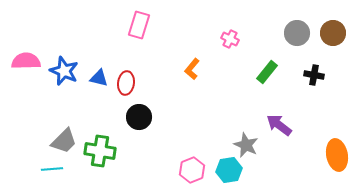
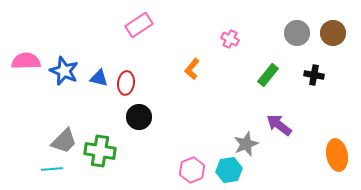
pink rectangle: rotated 40 degrees clockwise
green rectangle: moved 1 px right, 3 px down
gray star: moved 1 px up; rotated 25 degrees clockwise
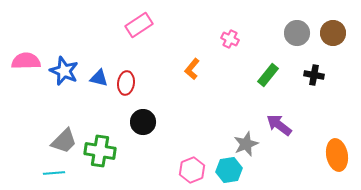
black circle: moved 4 px right, 5 px down
cyan line: moved 2 px right, 4 px down
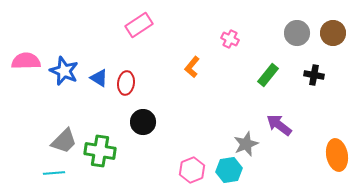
orange L-shape: moved 2 px up
blue triangle: rotated 18 degrees clockwise
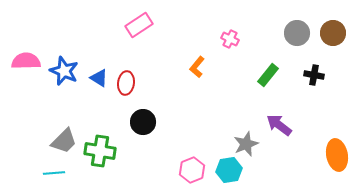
orange L-shape: moved 5 px right
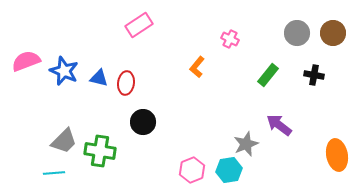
pink semicircle: rotated 20 degrees counterclockwise
blue triangle: rotated 18 degrees counterclockwise
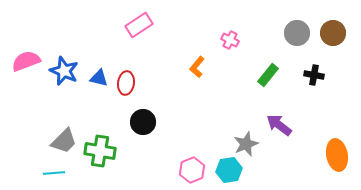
pink cross: moved 1 px down
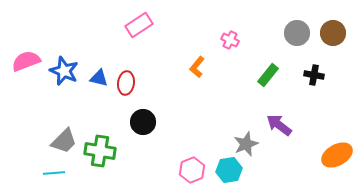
orange ellipse: rotated 72 degrees clockwise
